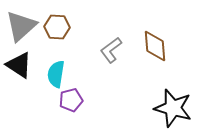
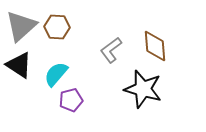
cyan semicircle: rotated 32 degrees clockwise
black star: moved 30 px left, 19 px up
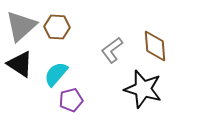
gray L-shape: moved 1 px right
black triangle: moved 1 px right, 1 px up
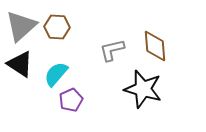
gray L-shape: rotated 24 degrees clockwise
purple pentagon: rotated 10 degrees counterclockwise
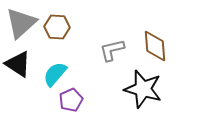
gray triangle: moved 3 px up
black triangle: moved 2 px left
cyan semicircle: moved 1 px left
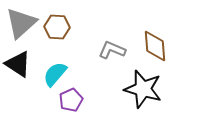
gray L-shape: rotated 36 degrees clockwise
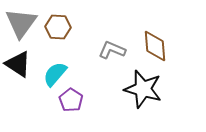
gray triangle: rotated 12 degrees counterclockwise
brown hexagon: moved 1 px right
purple pentagon: rotated 15 degrees counterclockwise
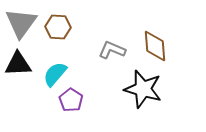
black triangle: rotated 36 degrees counterclockwise
